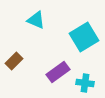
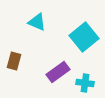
cyan triangle: moved 1 px right, 2 px down
cyan square: rotated 8 degrees counterclockwise
brown rectangle: rotated 30 degrees counterclockwise
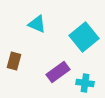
cyan triangle: moved 2 px down
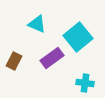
cyan square: moved 6 px left
brown rectangle: rotated 12 degrees clockwise
purple rectangle: moved 6 px left, 14 px up
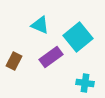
cyan triangle: moved 3 px right, 1 px down
purple rectangle: moved 1 px left, 1 px up
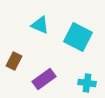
cyan square: rotated 24 degrees counterclockwise
purple rectangle: moved 7 px left, 22 px down
cyan cross: moved 2 px right
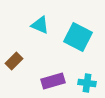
brown rectangle: rotated 18 degrees clockwise
purple rectangle: moved 9 px right, 2 px down; rotated 20 degrees clockwise
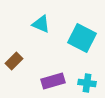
cyan triangle: moved 1 px right, 1 px up
cyan square: moved 4 px right, 1 px down
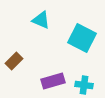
cyan triangle: moved 4 px up
cyan cross: moved 3 px left, 2 px down
